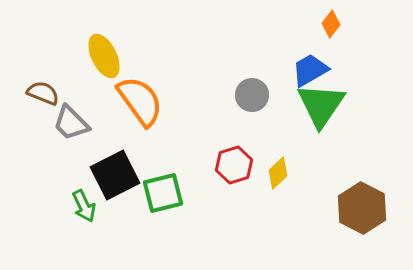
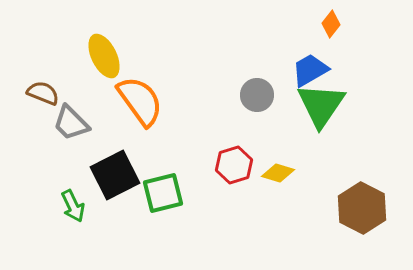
gray circle: moved 5 px right
yellow diamond: rotated 60 degrees clockwise
green arrow: moved 11 px left
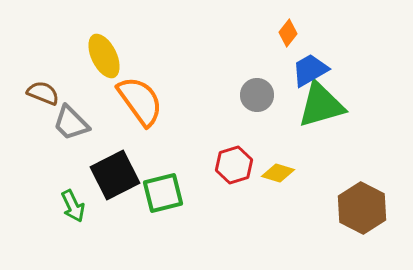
orange diamond: moved 43 px left, 9 px down
green triangle: rotated 40 degrees clockwise
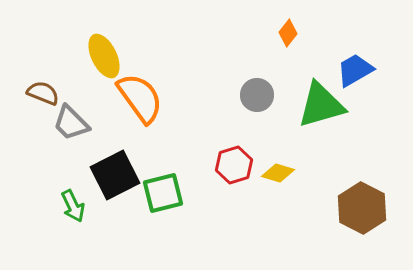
blue trapezoid: moved 45 px right
orange semicircle: moved 3 px up
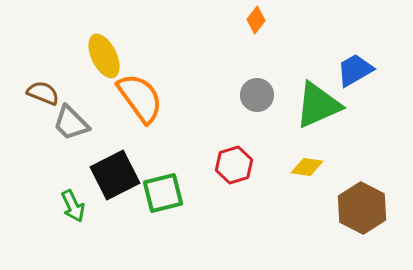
orange diamond: moved 32 px left, 13 px up
green triangle: moved 3 px left; rotated 8 degrees counterclockwise
yellow diamond: moved 29 px right, 6 px up; rotated 8 degrees counterclockwise
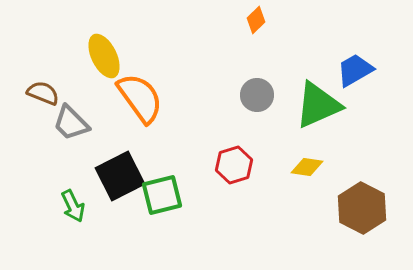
orange diamond: rotated 8 degrees clockwise
black square: moved 5 px right, 1 px down
green square: moved 1 px left, 2 px down
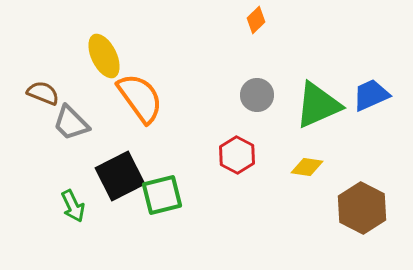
blue trapezoid: moved 16 px right, 25 px down; rotated 6 degrees clockwise
red hexagon: moved 3 px right, 10 px up; rotated 15 degrees counterclockwise
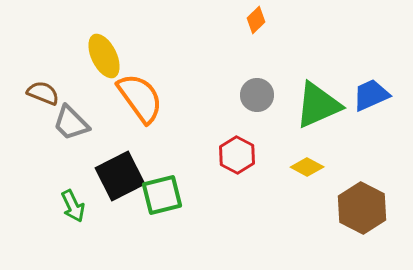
yellow diamond: rotated 20 degrees clockwise
